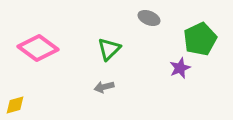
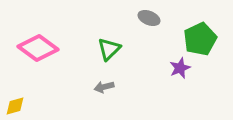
yellow diamond: moved 1 px down
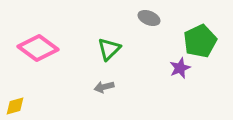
green pentagon: moved 2 px down
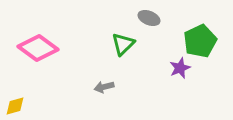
green triangle: moved 14 px right, 5 px up
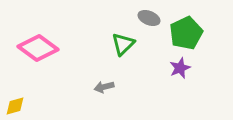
green pentagon: moved 14 px left, 8 px up
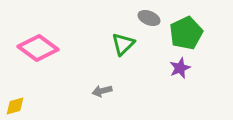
gray arrow: moved 2 px left, 4 px down
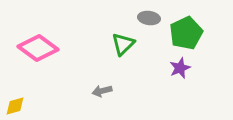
gray ellipse: rotated 15 degrees counterclockwise
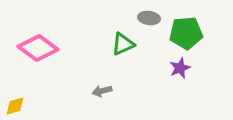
green pentagon: rotated 20 degrees clockwise
green triangle: rotated 20 degrees clockwise
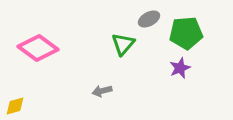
gray ellipse: moved 1 px down; rotated 35 degrees counterclockwise
green triangle: rotated 25 degrees counterclockwise
